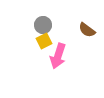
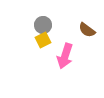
yellow square: moved 1 px left, 1 px up
pink arrow: moved 7 px right
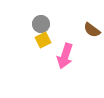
gray circle: moved 2 px left, 1 px up
brown semicircle: moved 5 px right
